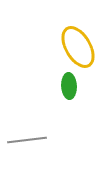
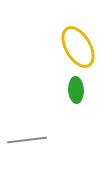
green ellipse: moved 7 px right, 4 px down
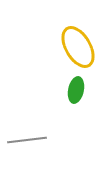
green ellipse: rotated 15 degrees clockwise
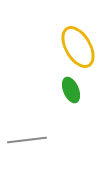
green ellipse: moved 5 px left; rotated 35 degrees counterclockwise
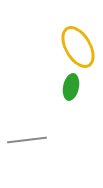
green ellipse: moved 3 px up; rotated 35 degrees clockwise
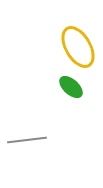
green ellipse: rotated 60 degrees counterclockwise
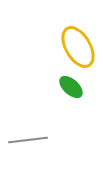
gray line: moved 1 px right
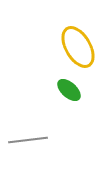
green ellipse: moved 2 px left, 3 px down
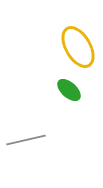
gray line: moved 2 px left; rotated 6 degrees counterclockwise
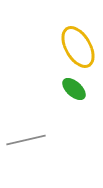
green ellipse: moved 5 px right, 1 px up
